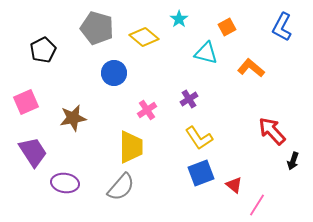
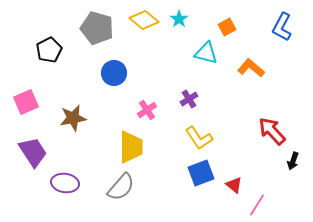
yellow diamond: moved 17 px up
black pentagon: moved 6 px right
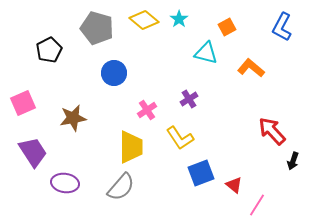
pink square: moved 3 px left, 1 px down
yellow L-shape: moved 19 px left
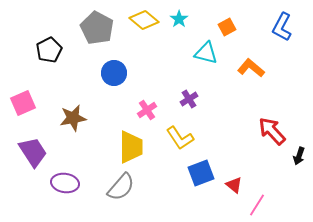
gray pentagon: rotated 12 degrees clockwise
black arrow: moved 6 px right, 5 px up
